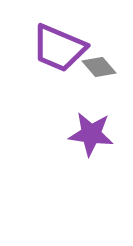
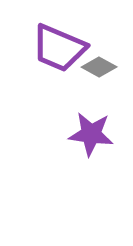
gray diamond: rotated 20 degrees counterclockwise
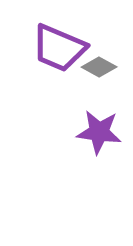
purple star: moved 8 px right, 2 px up
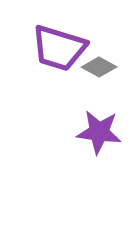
purple trapezoid: rotated 6 degrees counterclockwise
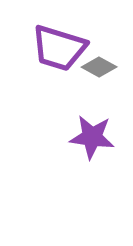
purple star: moved 7 px left, 5 px down
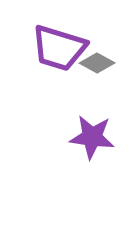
gray diamond: moved 2 px left, 4 px up
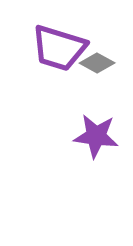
purple star: moved 4 px right, 1 px up
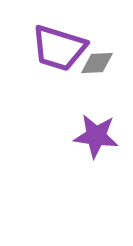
gray diamond: rotated 32 degrees counterclockwise
